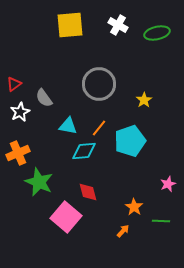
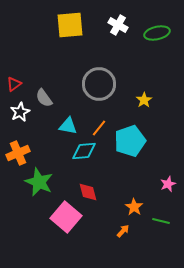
green line: rotated 12 degrees clockwise
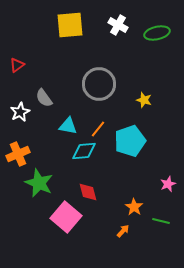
red triangle: moved 3 px right, 19 px up
yellow star: rotated 21 degrees counterclockwise
orange line: moved 1 px left, 1 px down
orange cross: moved 1 px down
green star: moved 1 px down
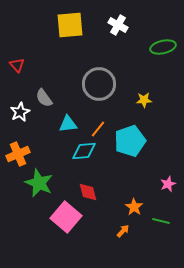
green ellipse: moved 6 px right, 14 px down
red triangle: rotated 35 degrees counterclockwise
yellow star: rotated 21 degrees counterclockwise
cyan triangle: moved 2 px up; rotated 18 degrees counterclockwise
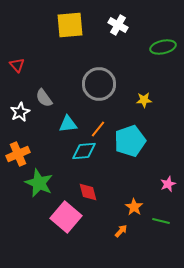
orange arrow: moved 2 px left
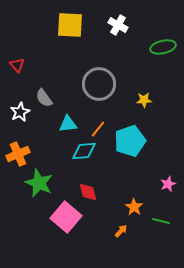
yellow square: rotated 8 degrees clockwise
